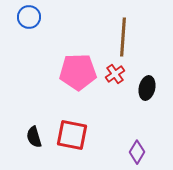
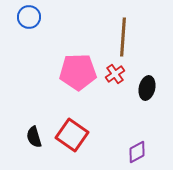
red square: rotated 24 degrees clockwise
purple diamond: rotated 30 degrees clockwise
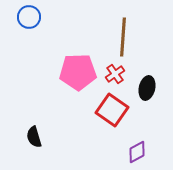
red square: moved 40 px right, 25 px up
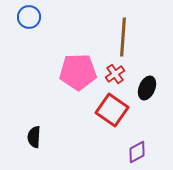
black ellipse: rotated 10 degrees clockwise
black semicircle: rotated 20 degrees clockwise
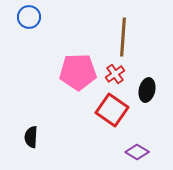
black ellipse: moved 2 px down; rotated 10 degrees counterclockwise
black semicircle: moved 3 px left
purple diamond: rotated 60 degrees clockwise
